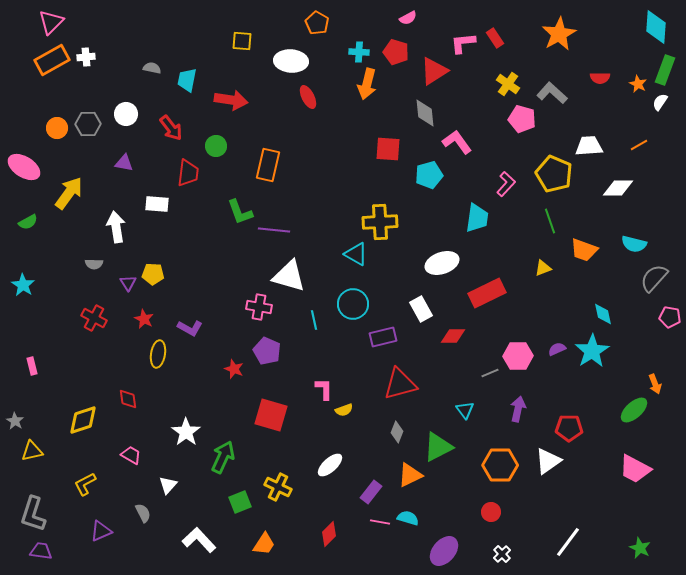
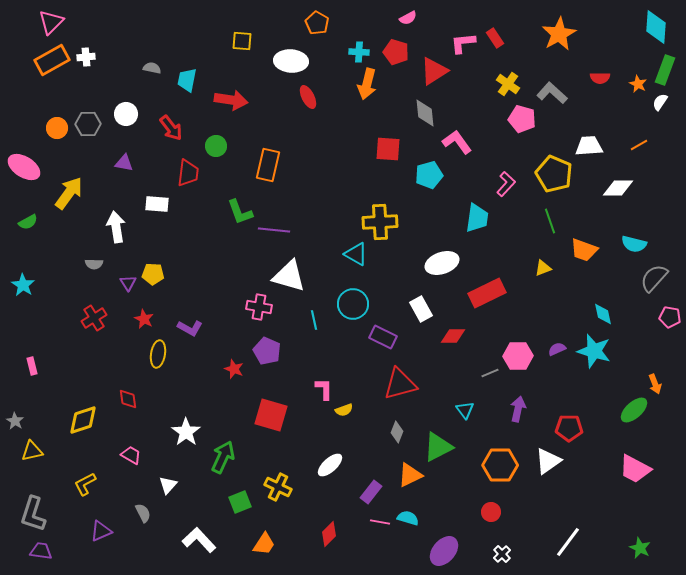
red cross at (94, 318): rotated 30 degrees clockwise
purple rectangle at (383, 337): rotated 40 degrees clockwise
cyan star at (592, 351): moved 2 px right; rotated 24 degrees counterclockwise
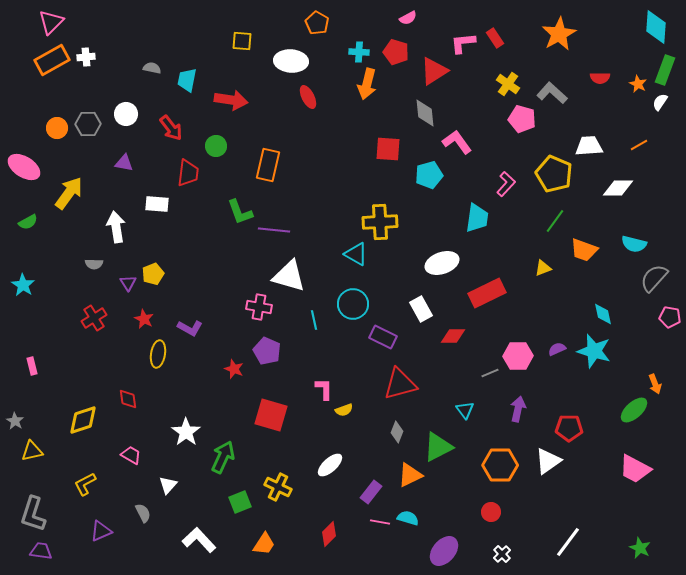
green line at (550, 221): moved 5 px right; rotated 55 degrees clockwise
yellow pentagon at (153, 274): rotated 25 degrees counterclockwise
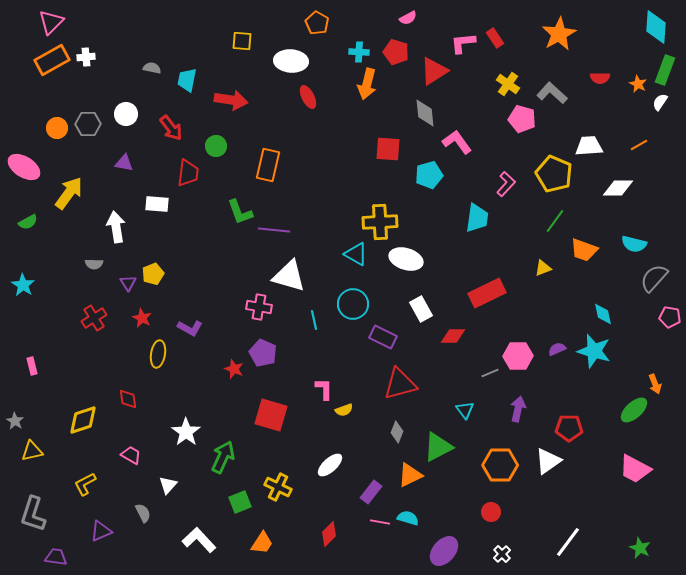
white ellipse at (442, 263): moved 36 px left, 4 px up; rotated 36 degrees clockwise
red star at (144, 319): moved 2 px left, 1 px up
purple pentagon at (267, 351): moved 4 px left, 2 px down
orange trapezoid at (264, 544): moved 2 px left, 1 px up
purple trapezoid at (41, 551): moved 15 px right, 6 px down
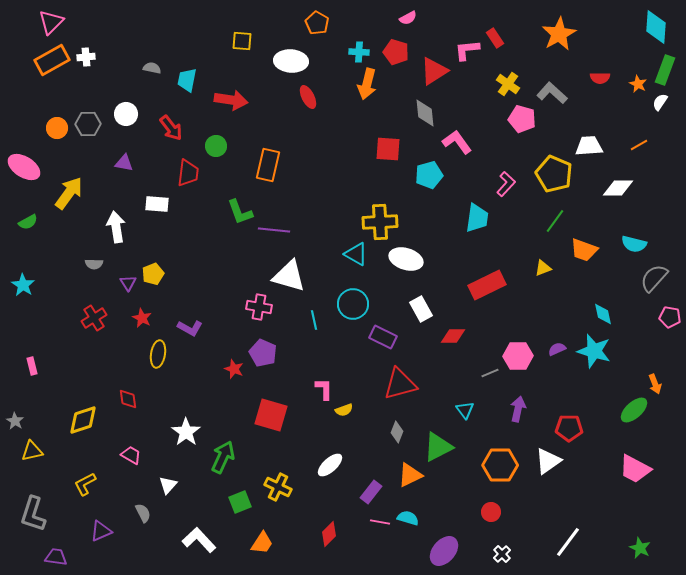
pink L-shape at (463, 43): moved 4 px right, 7 px down
red rectangle at (487, 293): moved 8 px up
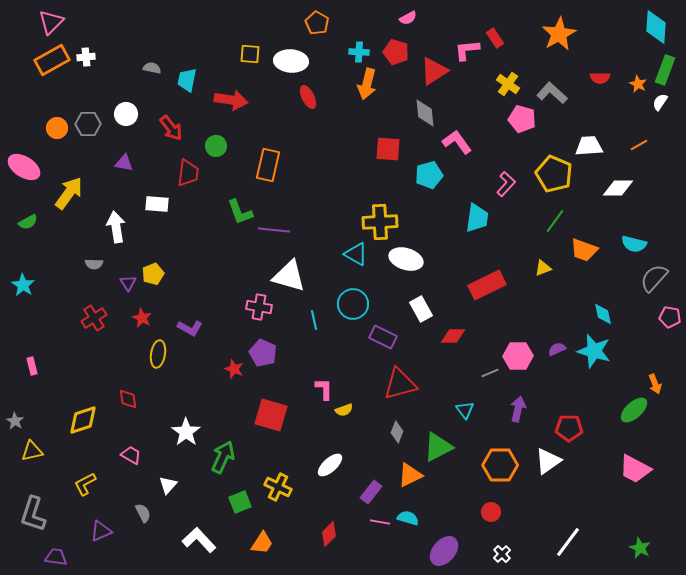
yellow square at (242, 41): moved 8 px right, 13 px down
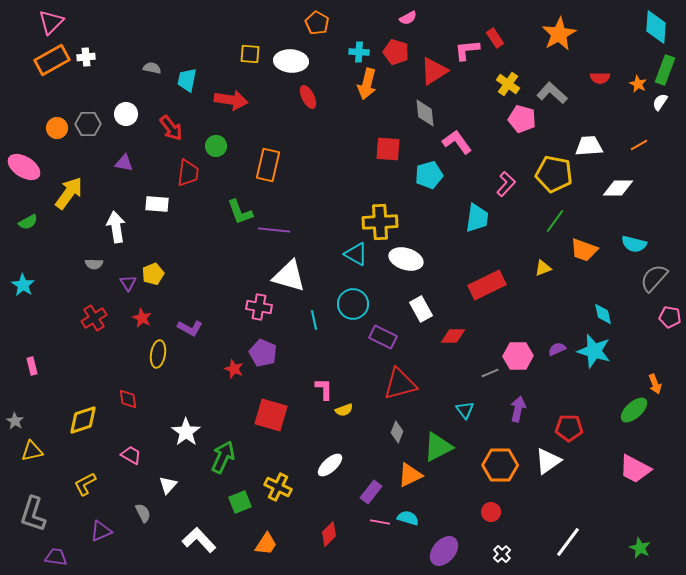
yellow pentagon at (554, 174): rotated 12 degrees counterclockwise
orange trapezoid at (262, 543): moved 4 px right, 1 px down
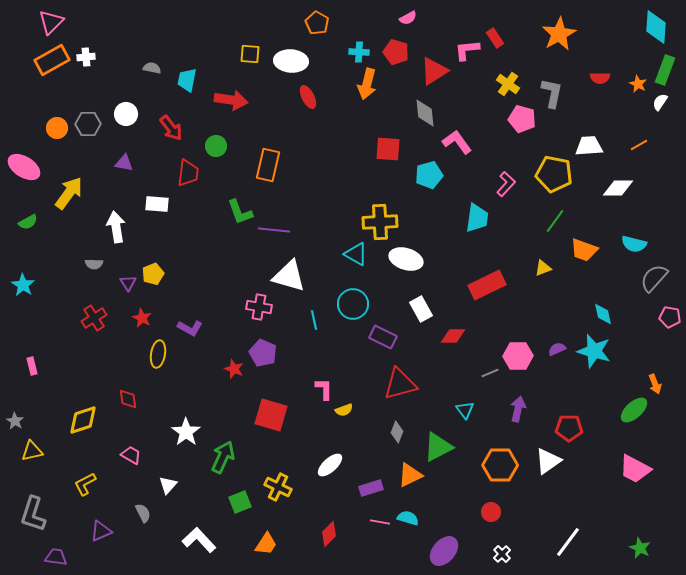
gray L-shape at (552, 93): rotated 60 degrees clockwise
purple rectangle at (371, 492): moved 4 px up; rotated 35 degrees clockwise
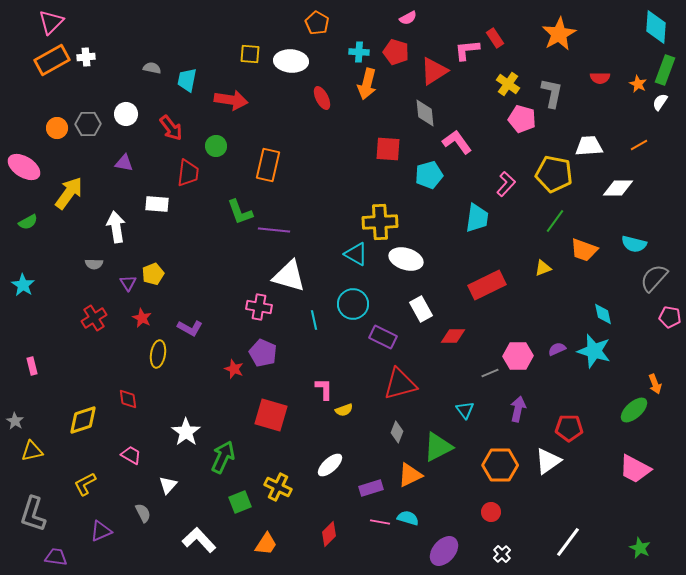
red ellipse at (308, 97): moved 14 px right, 1 px down
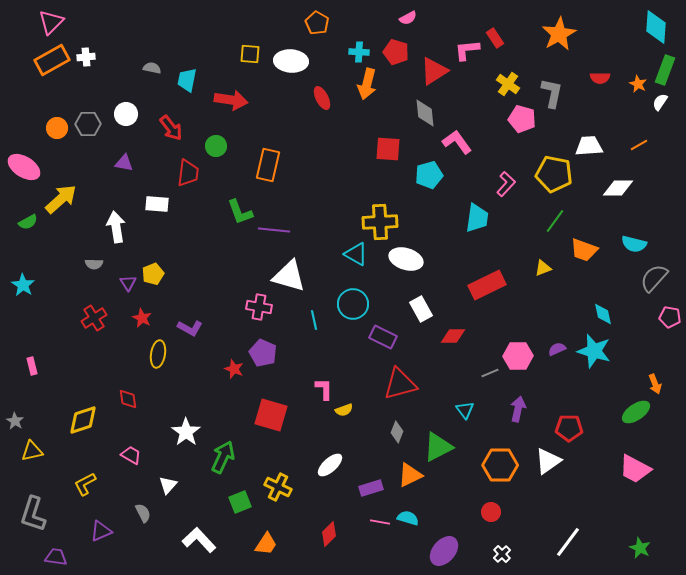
yellow arrow at (69, 193): moved 8 px left, 6 px down; rotated 12 degrees clockwise
green ellipse at (634, 410): moved 2 px right, 2 px down; rotated 8 degrees clockwise
